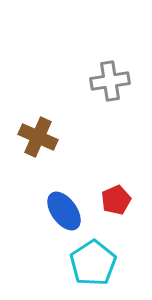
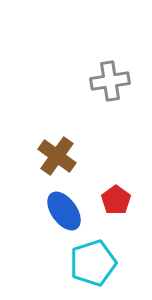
brown cross: moved 19 px right, 19 px down; rotated 12 degrees clockwise
red pentagon: rotated 12 degrees counterclockwise
cyan pentagon: rotated 15 degrees clockwise
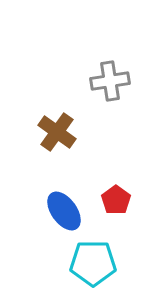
brown cross: moved 24 px up
cyan pentagon: rotated 18 degrees clockwise
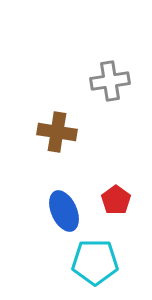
brown cross: rotated 27 degrees counterclockwise
blue ellipse: rotated 12 degrees clockwise
cyan pentagon: moved 2 px right, 1 px up
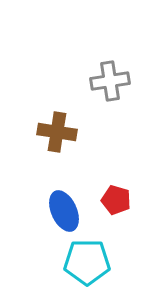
red pentagon: rotated 20 degrees counterclockwise
cyan pentagon: moved 8 px left
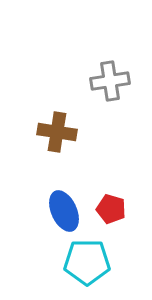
red pentagon: moved 5 px left, 9 px down
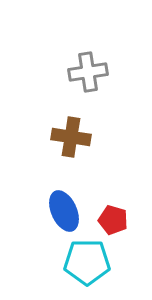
gray cross: moved 22 px left, 9 px up
brown cross: moved 14 px right, 5 px down
red pentagon: moved 2 px right, 11 px down
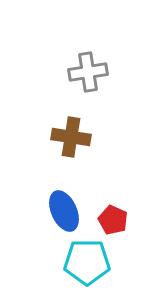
red pentagon: rotated 8 degrees clockwise
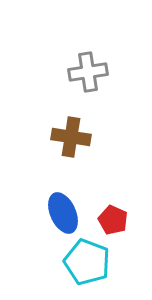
blue ellipse: moved 1 px left, 2 px down
cyan pentagon: rotated 21 degrees clockwise
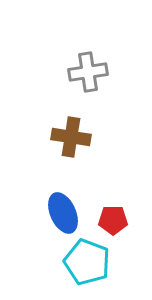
red pentagon: rotated 24 degrees counterclockwise
